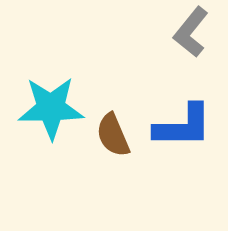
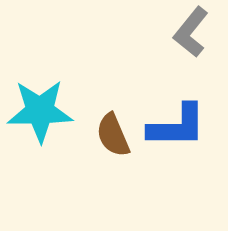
cyan star: moved 11 px left, 3 px down
blue L-shape: moved 6 px left
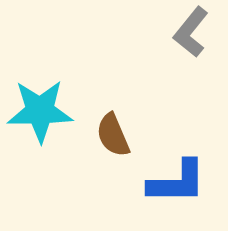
blue L-shape: moved 56 px down
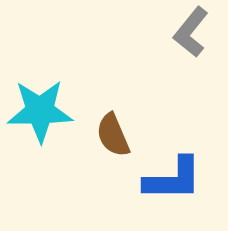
blue L-shape: moved 4 px left, 3 px up
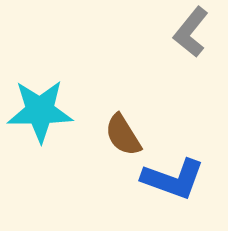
brown semicircle: moved 10 px right; rotated 9 degrees counterclockwise
blue L-shape: rotated 20 degrees clockwise
